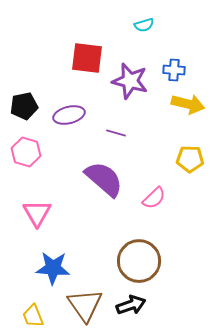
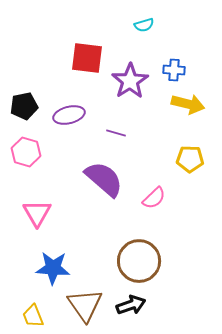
purple star: rotated 24 degrees clockwise
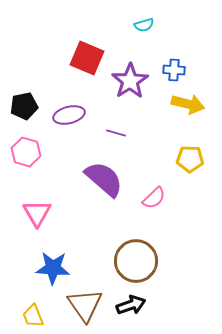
red square: rotated 16 degrees clockwise
brown circle: moved 3 px left
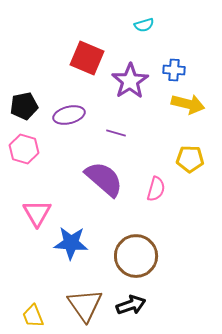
pink hexagon: moved 2 px left, 3 px up
pink semicircle: moved 2 px right, 9 px up; rotated 30 degrees counterclockwise
brown circle: moved 5 px up
blue star: moved 18 px right, 25 px up
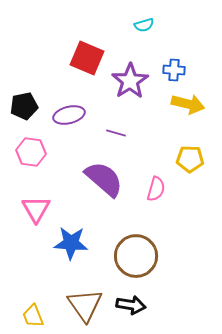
pink hexagon: moved 7 px right, 3 px down; rotated 8 degrees counterclockwise
pink triangle: moved 1 px left, 4 px up
black arrow: rotated 28 degrees clockwise
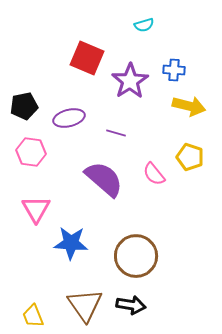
yellow arrow: moved 1 px right, 2 px down
purple ellipse: moved 3 px down
yellow pentagon: moved 2 px up; rotated 16 degrees clockwise
pink semicircle: moved 2 px left, 15 px up; rotated 125 degrees clockwise
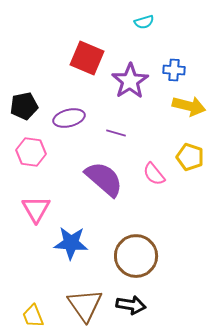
cyan semicircle: moved 3 px up
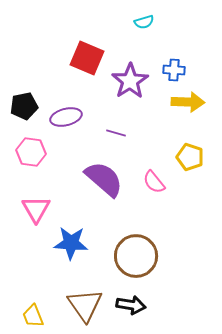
yellow arrow: moved 1 px left, 4 px up; rotated 12 degrees counterclockwise
purple ellipse: moved 3 px left, 1 px up
pink semicircle: moved 8 px down
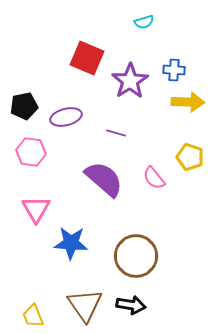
pink semicircle: moved 4 px up
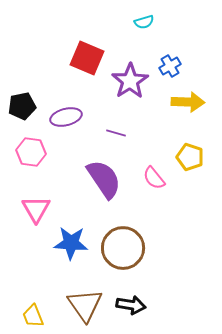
blue cross: moved 4 px left, 4 px up; rotated 35 degrees counterclockwise
black pentagon: moved 2 px left
purple semicircle: rotated 15 degrees clockwise
brown circle: moved 13 px left, 8 px up
